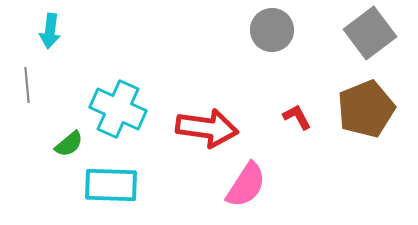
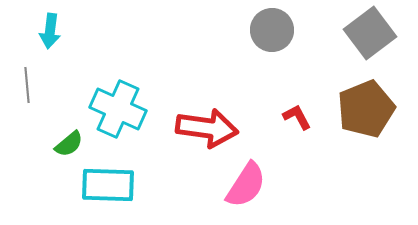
cyan rectangle: moved 3 px left
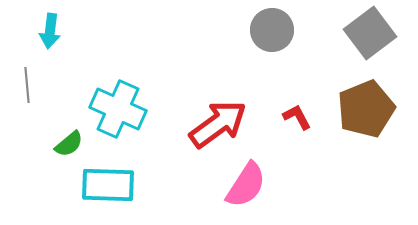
red arrow: moved 11 px right, 4 px up; rotated 44 degrees counterclockwise
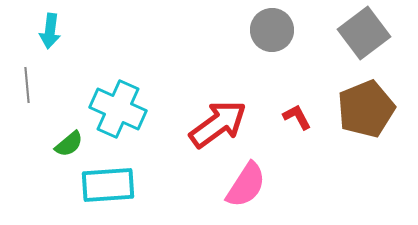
gray square: moved 6 px left
cyan rectangle: rotated 6 degrees counterclockwise
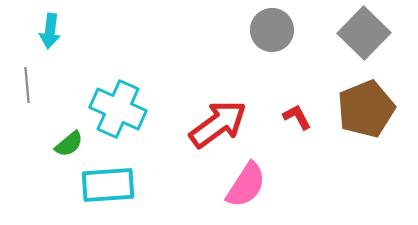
gray square: rotated 9 degrees counterclockwise
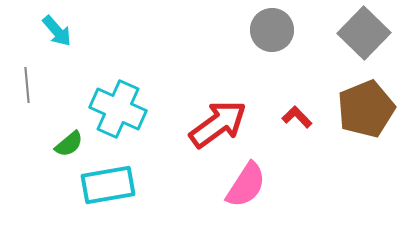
cyan arrow: moved 7 px right; rotated 48 degrees counterclockwise
red L-shape: rotated 16 degrees counterclockwise
cyan rectangle: rotated 6 degrees counterclockwise
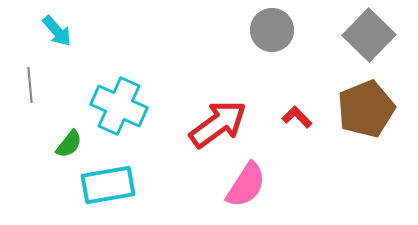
gray square: moved 5 px right, 2 px down
gray line: moved 3 px right
cyan cross: moved 1 px right, 3 px up
green semicircle: rotated 12 degrees counterclockwise
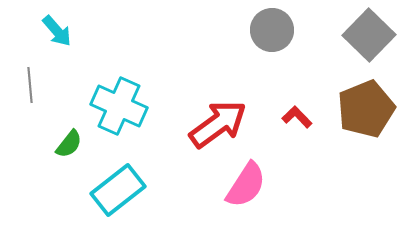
cyan rectangle: moved 10 px right, 5 px down; rotated 28 degrees counterclockwise
